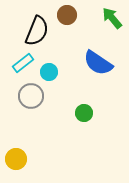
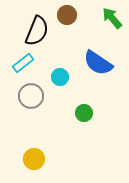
cyan circle: moved 11 px right, 5 px down
yellow circle: moved 18 px right
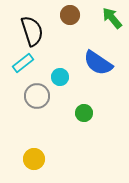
brown circle: moved 3 px right
black semicircle: moved 5 px left; rotated 40 degrees counterclockwise
gray circle: moved 6 px right
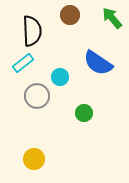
black semicircle: rotated 16 degrees clockwise
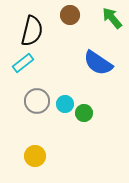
black semicircle: rotated 16 degrees clockwise
cyan circle: moved 5 px right, 27 px down
gray circle: moved 5 px down
yellow circle: moved 1 px right, 3 px up
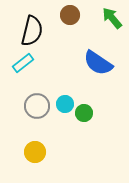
gray circle: moved 5 px down
yellow circle: moved 4 px up
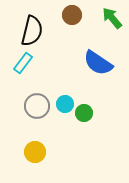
brown circle: moved 2 px right
cyan rectangle: rotated 15 degrees counterclockwise
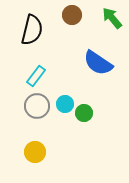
black semicircle: moved 1 px up
cyan rectangle: moved 13 px right, 13 px down
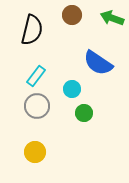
green arrow: rotated 30 degrees counterclockwise
cyan circle: moved 7 px right, 15 px up
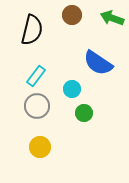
yellow circle: moved 5 px right, 5 px up
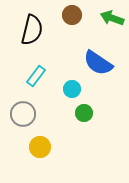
gray circle: moved 14 px left, 8 px down
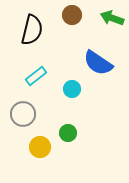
cyan rectangle: rotated 15 degrees clockwise
green circle: moved 16 px left, 20 px down
